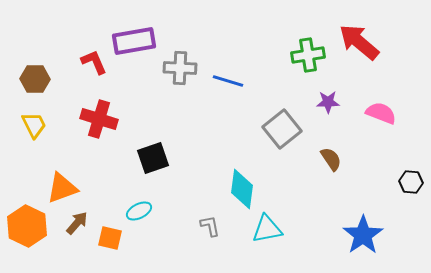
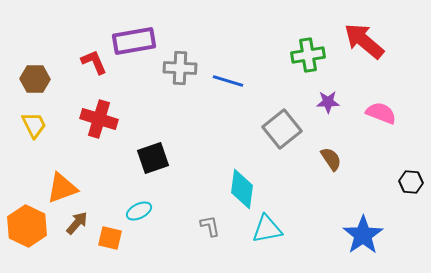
red arrow: moved 5 px right, 1 px up
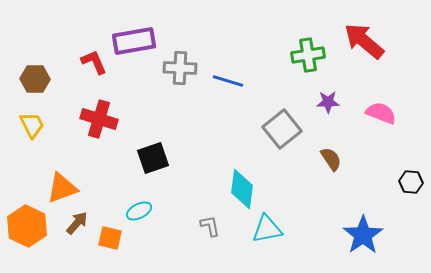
yellow trapezoid: moved 2 px left
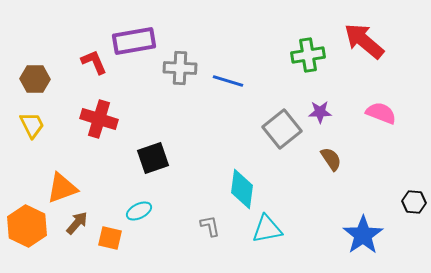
purple star: moved 8 px left, 10 px down
black hexagon: moved 3 px right, 20 px down
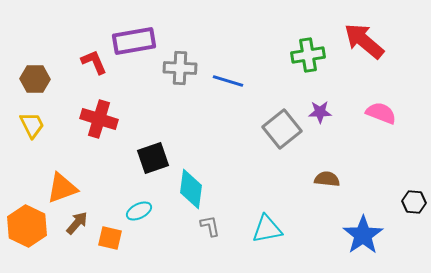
brown semicircle: moved 4 px left, 20 px down; rotated 50 degrees counterclockwise
cyan diamond: moved 51 px left
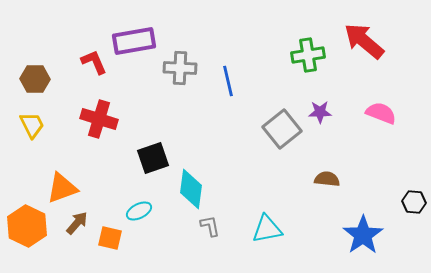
blue line: rotated 60 degrees clockwise
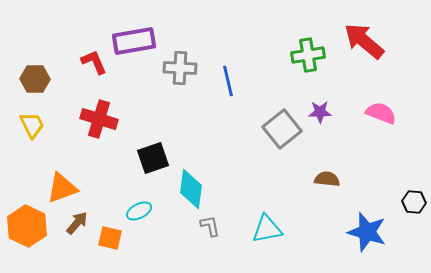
blue star: moved 4 px right, 3 px up; rotated 21 degrees counterclockwise
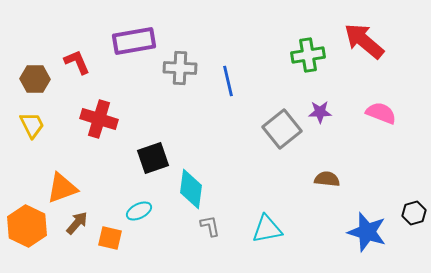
red L-shape: moved 17 px left
black hexagon: moved 11 px down; rotated 20 degrees counterclockwise
